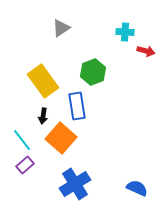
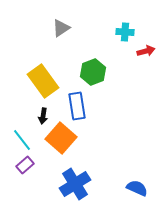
red arrow: rotated 30 degrees counterclockwise
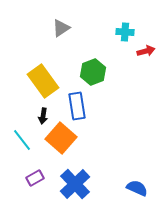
purple rectangle: moved 10 px right, 13 px down; rotated 12 degrees clockwise
blue cross: rotated 12 degrees counterclockwise
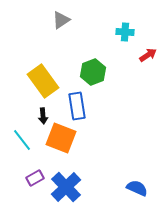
gray triangle: moved 8 px up
red arrow: moved 2 px right, 4 px down; rotated 18 degrees counterclockwise
black arrow: rotated 14 degrees counterclockwise
orange square: rotated 20 degrees counterclockwise
blue cross: moved 9 px left, 3 px down
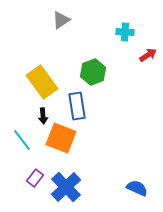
yellow rectangle: moved 1 px left, 1 px down
purple rectangle: rotated 24 degrees counterclockwise
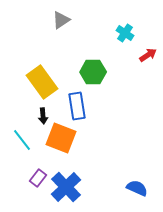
cyan cross: moved 1 px down; rotated 30 degrees clockwise
green hexagon: rotated 20 degrees clockwise
purple rectangle: moved 3 px right
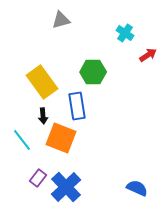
gray triangle: rotated 18 degrees clockwise
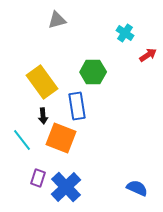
gray triangle: moved 4 px left
purple rectangle: rotated 18 degrees counterclockwise
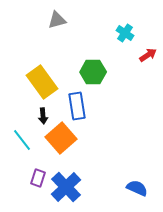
orange square: rotated 28 degrees clockwise
